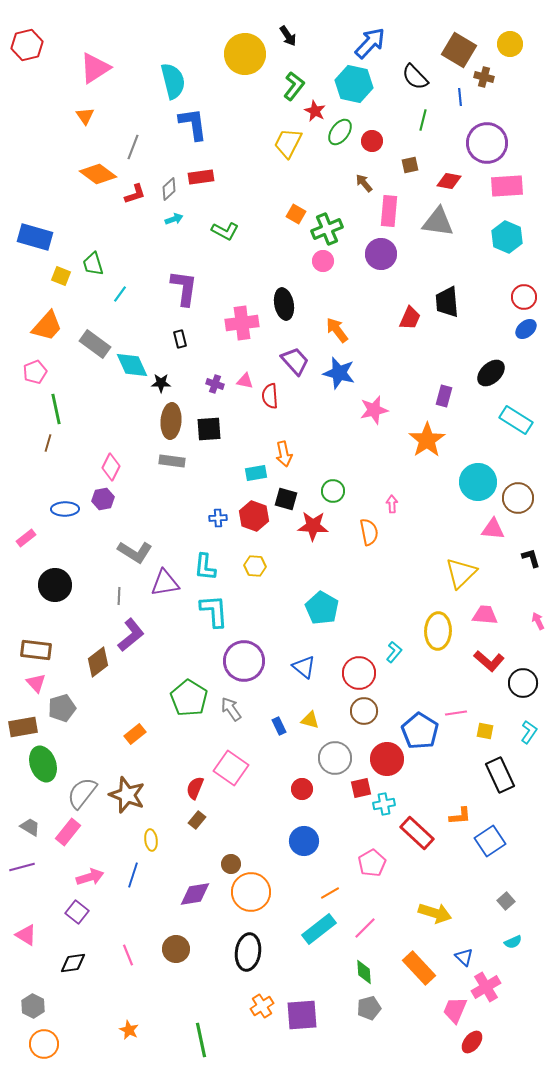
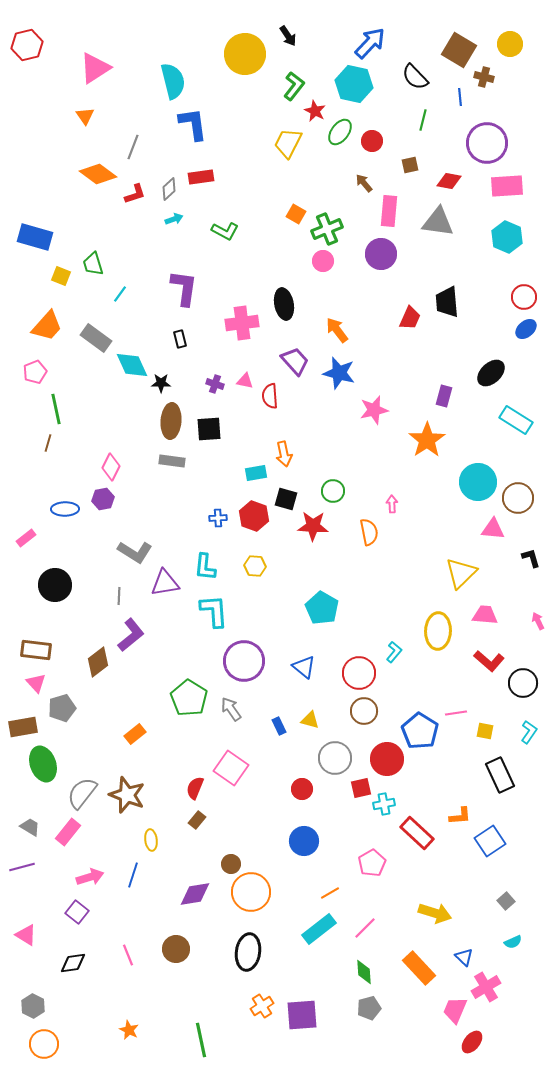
gray rectangle at (95, 344): moved 1 px right, 6 px up
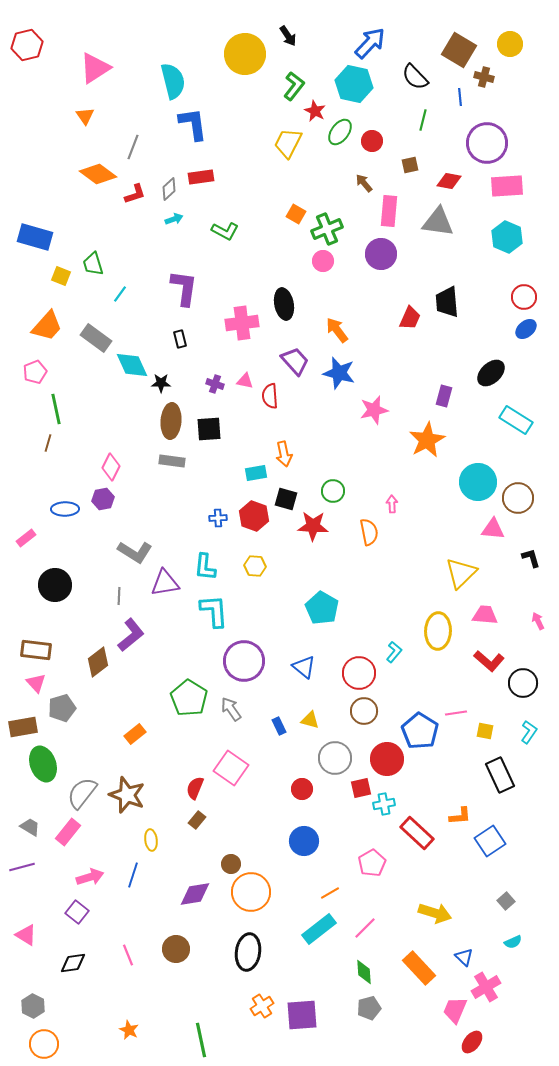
orange star at (427, 440): rotated 6 degrees clockwise
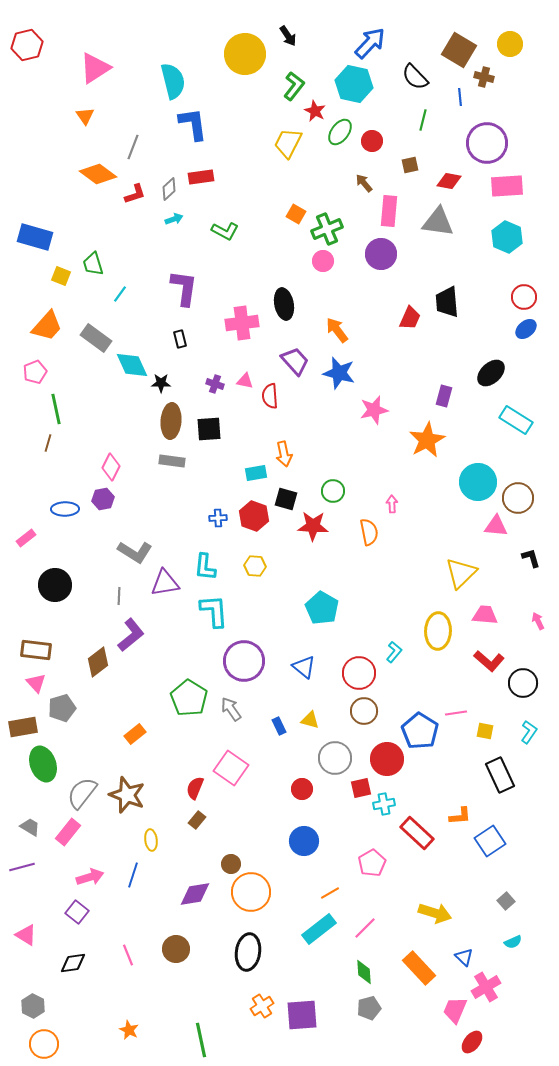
pink triangle at (493, 529): moved 3 px right, 3 px up
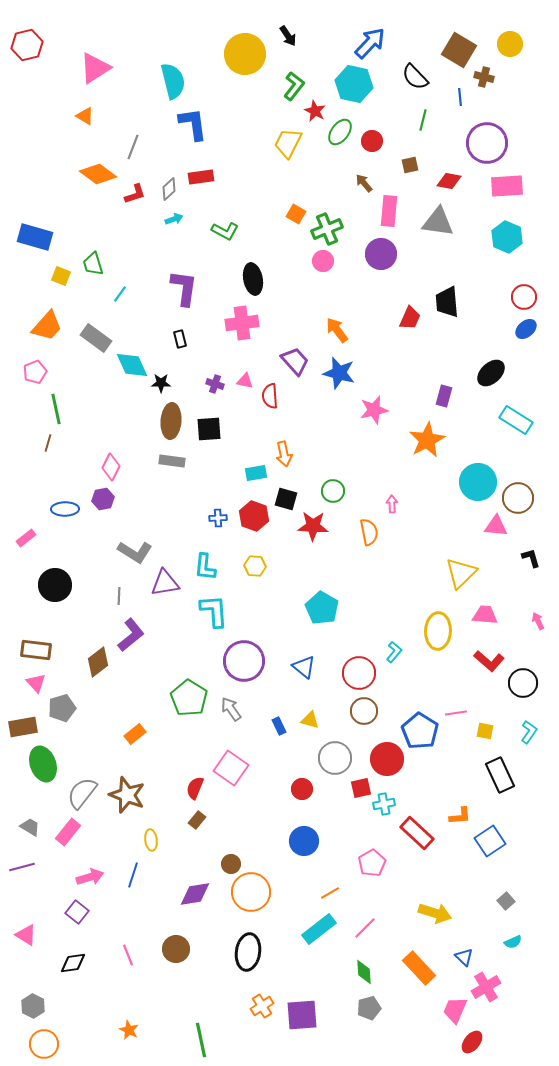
orange triangle at (85, 116): rotated 24 degrees counterclockwise
black ellipse at (284, 304): moved 31 px left, 25 px up
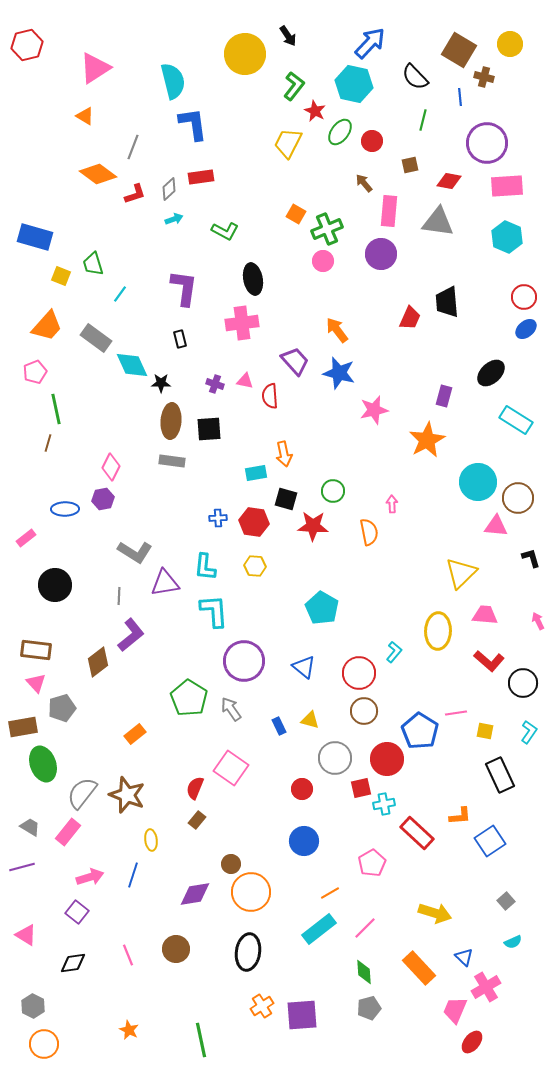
red hexagon at (254, 516): moved 6 px down; rotated 12 degrees counterclockwise
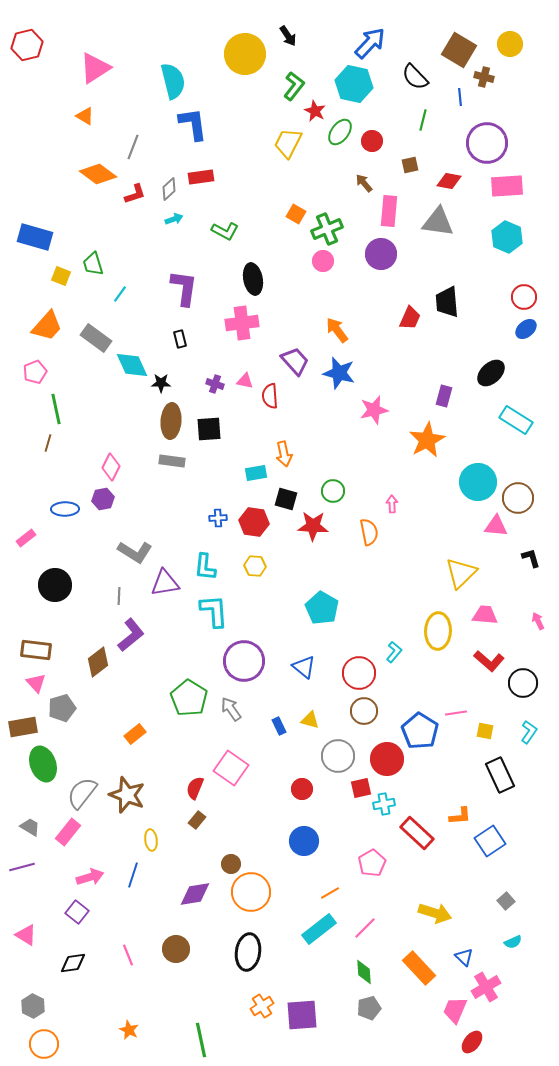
gray circle at (335, 758): moved 3 px right, 2 px up
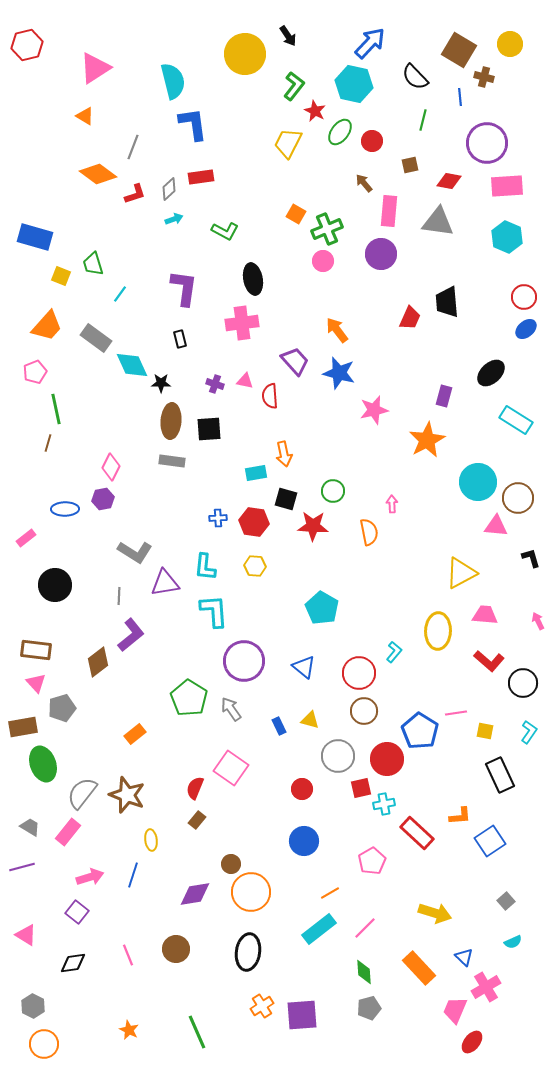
yellow triangle at (461, 573): rotated 16 degrees clockwise
pink pentagon at (372, 863): moved 2 px up
green line at (201, 1040): moved 4 px left, 8 px up; rotated 12 degrees counterclockwise
